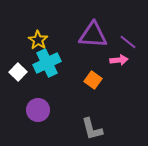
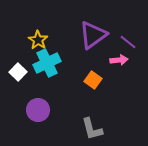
purple triangle: rotated 40 degrees counterclockwise
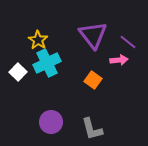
purple triangle: rotated 32 degrees counterclockwise
purple circle: moved 13 px right, 12 px down
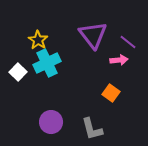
orange square: moved 18 px right, 13 px down
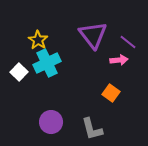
white square: moved 1 px right
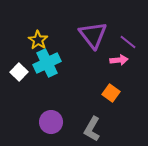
gray L-shape: rotated 45 degrees clockwise
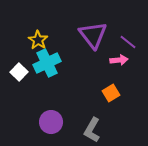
orange square: rotated 24 degrees clockwise
gray L-shape: moved 1 px down
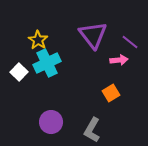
purple line: moved 2 px right
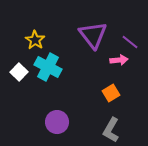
yellow star: moved 3 px left
cyan cross: moved 1 px right, 4 px down; rotated 36 degrees counterclockwise
purple circle: moved 6 px right
gray L-shape: moved 19 px right
